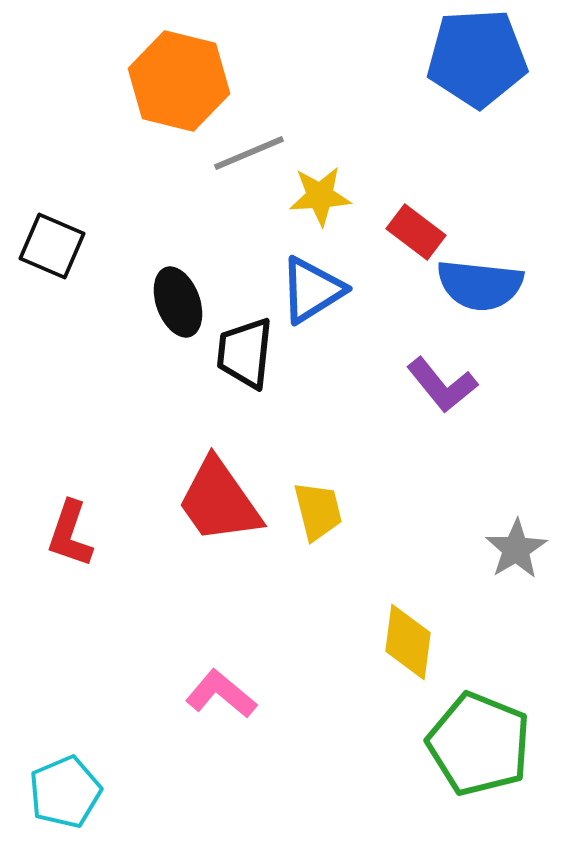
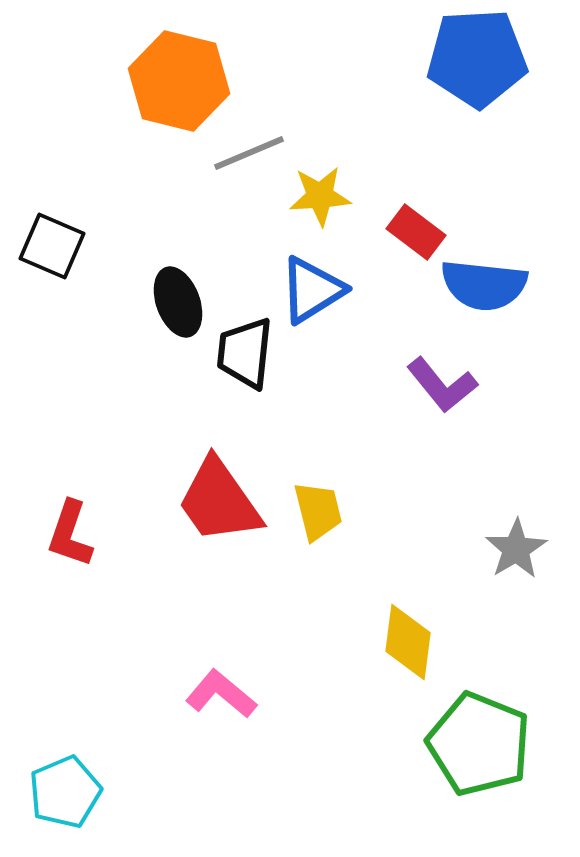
blue semicircle: moved 4 px right
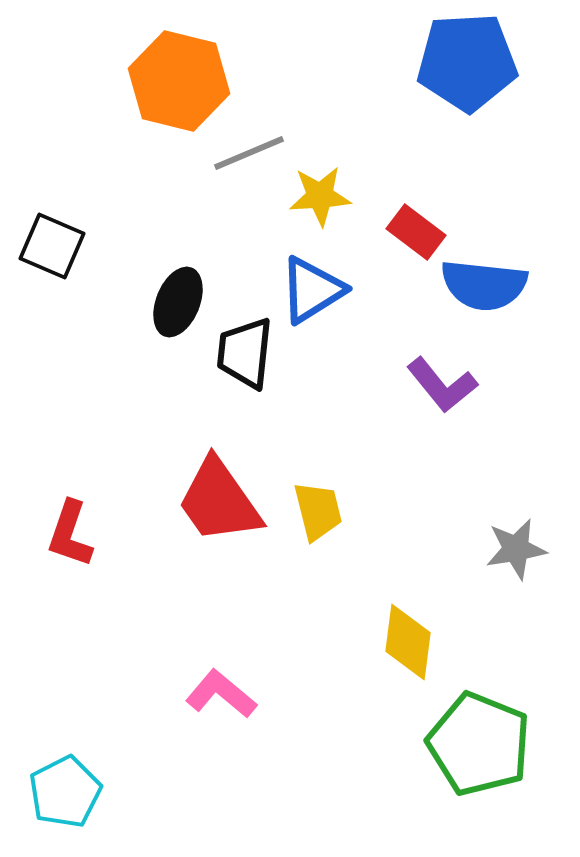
blue pentagon: moved 10 px left, 4 px down
black ellipse: rotated 42 degrees clockwise
gray star: rotated 22 degrees clockwise
cyan pentagon: rotated 4 degrees counterclockwise
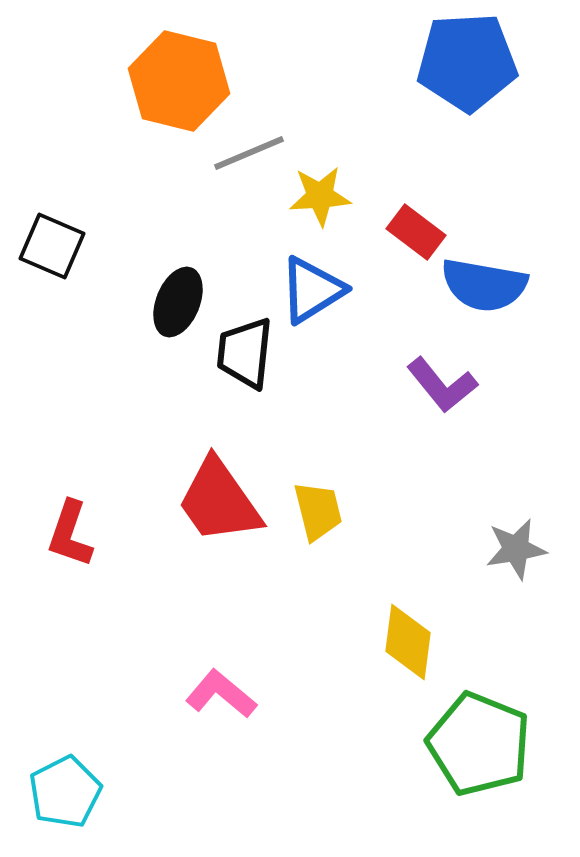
blue semicircle: rotated 4 degrees clockwise
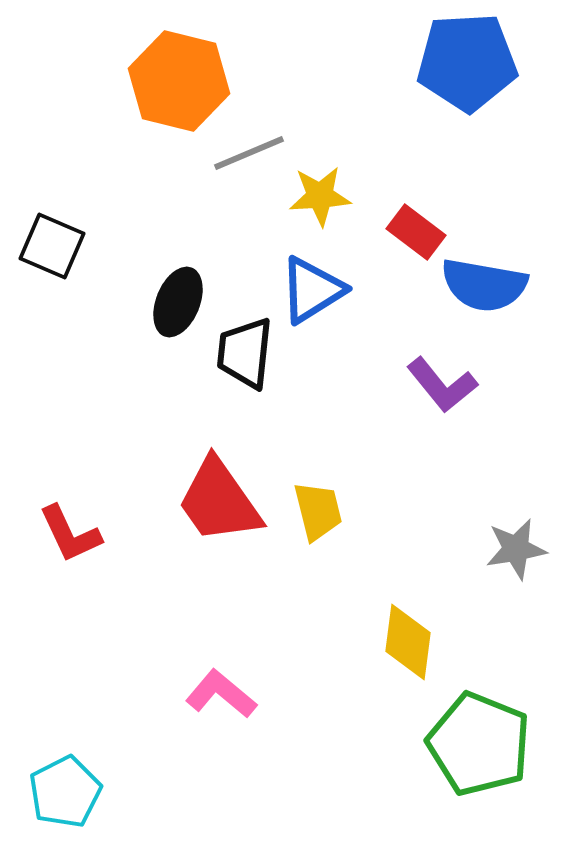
red L-shape: rotated 44 degrees counterclockwise
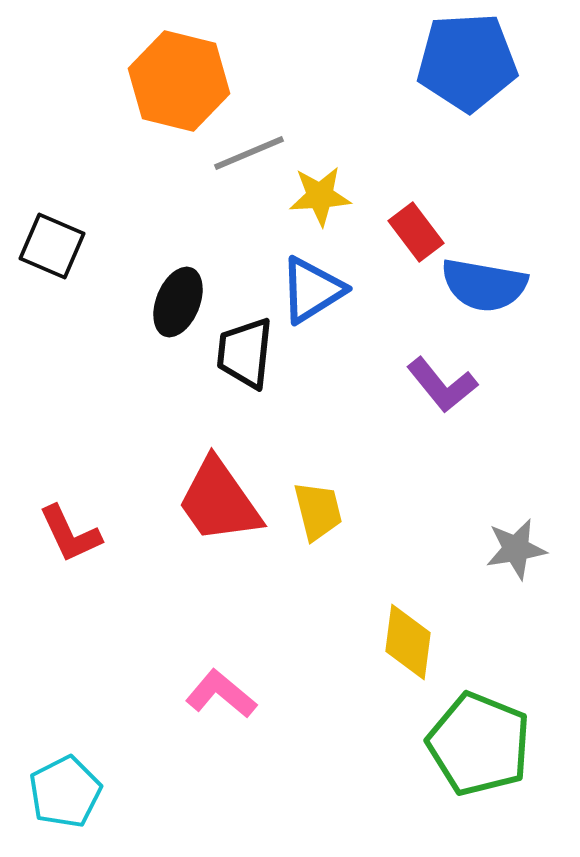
red rectangle: rotated 16 degrees clockwise
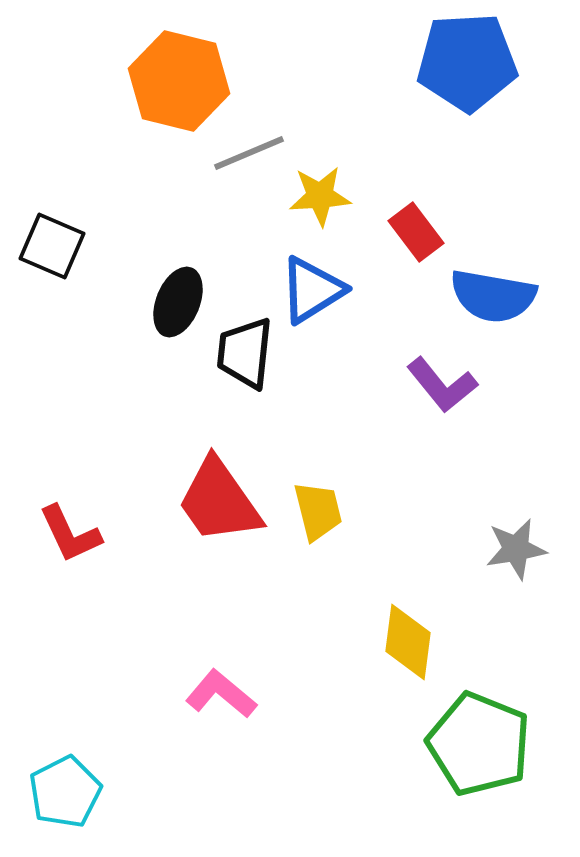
blue semicircle: moved 9 px right, 11 px down
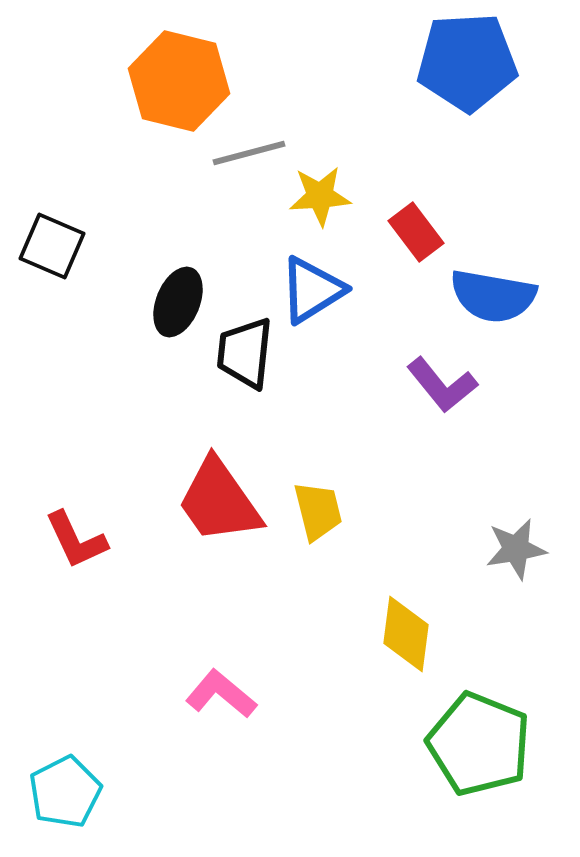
gray line: rotated 8 degrees clockwise
red L-shape: moved 6 px right, 6 px down
yellow diamond: moved 2 px left, 8 px up
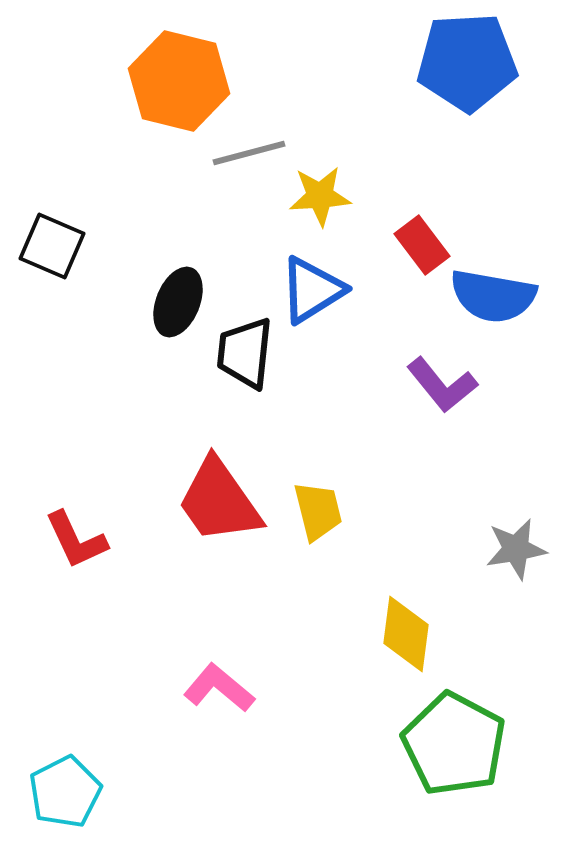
red rectangle: moved 6 px right, 13 px down
pink L-shape: moved 2 px left, 6 px up
green pentagon: moved 25 px left; rotated 6 degrees clockwise
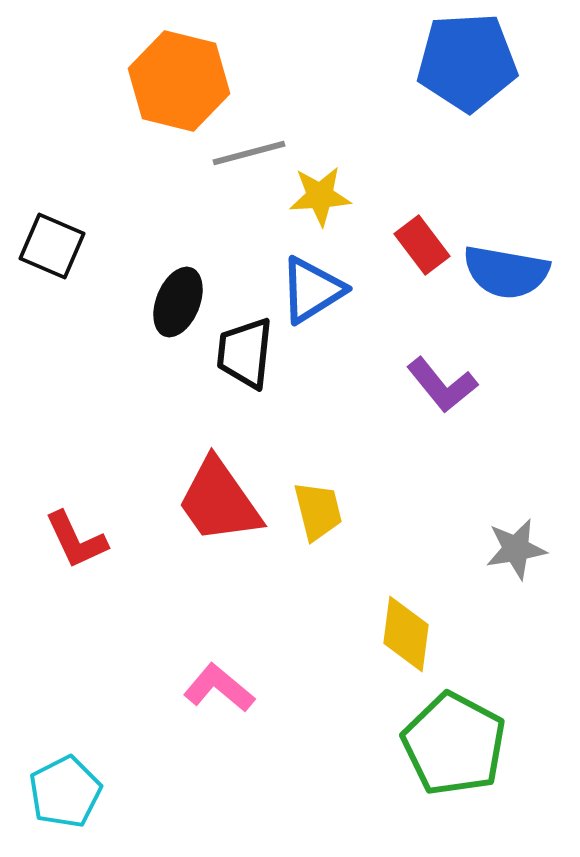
blue semicircle: moved 13 px right, 24 px up
